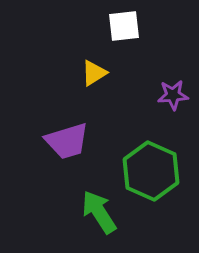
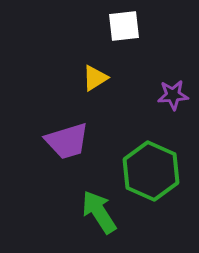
yellow triangle: moved 1 px right, 5 px down
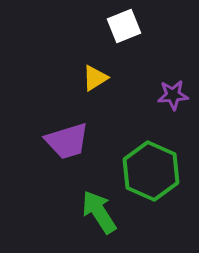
white square: rotated 16 degrees counterclockwise
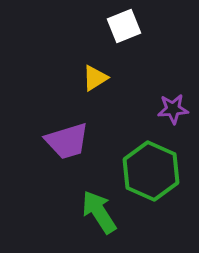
purple star: moved 14 px down
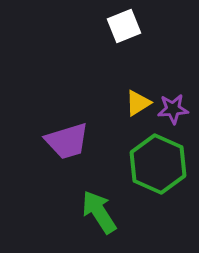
yellow triangle: moved 43 px right, 25 px down
green hexagon: moved 7 px right, 7 px up
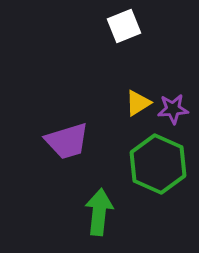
green arrow: rotated 39 degrees clockwise
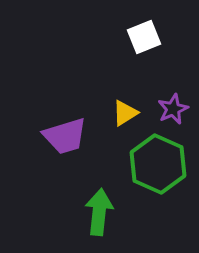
white square: moved 20 px right, 11 px down
yellow triangle: moved 13 px left, 10 px down
purple star: rotated 20 degrees counterclockwise
purple trapezoid: moved 2 px left, 5 px up
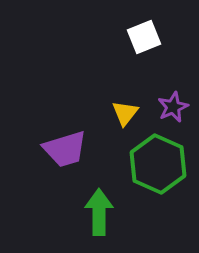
purple star: moved 2 px up
yellow triangle: rotated 20 degrees counterclockwise
purple trapezoid: moved 13 px down
green arrow: rotated 6 degrees counterclockwise
